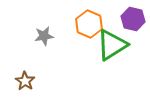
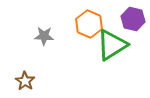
gray star: rotated 12 degrees clockwise
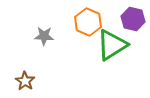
orange hexagon: moved 1 px left, 2 px up
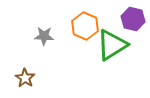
orange hexagon: moved 3 px left, 4 px down
brown star: moved 3 px up
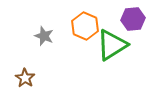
purple hexagon: rotated 20 degrees counterclockwise
gray star: rotated 18 degrees clockwise
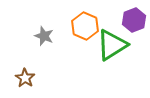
purple hexagon: moved 1 px right, 1 px down; rotated 15 degrees counterclockwise
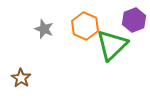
gray star: moved 7 px up
green triangle: rotated 12 degrees counterclockwise
brown star: moved 4 px left
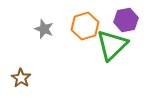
purple hexagon: moved 8 px left; rotated 10 degrees clockwise
orange hexagon: rotated 20 degrees clockwise
